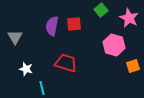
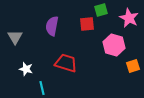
green square: rotated 24 degrees clockwise
red square: moved 13 px right
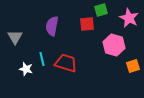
cyan line: moved 29 px up
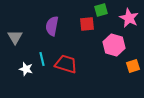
red trapezoid: moved 1 px down
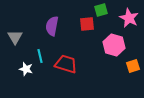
cyan line: moved 2 px left, 3 px up
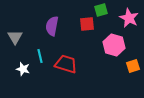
white star: moved 3 px left
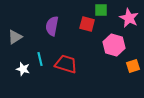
green square: rotated 16 degrees clockwise
red square: rotated 21 degrees clockwise
gray triangle: rotated 28 degrees clockwise
cyan line: moved 3 px down
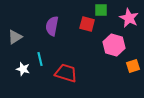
red trapezoid: moved 9 px down
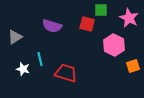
purple semicircle: rotated 84 degrees counterclockwise
pink hexagon: rotated 10 degrees clockwise
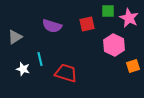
green square: moved 7 px right, 1 px down
red square: rotated 28 degrees counterclockwise
